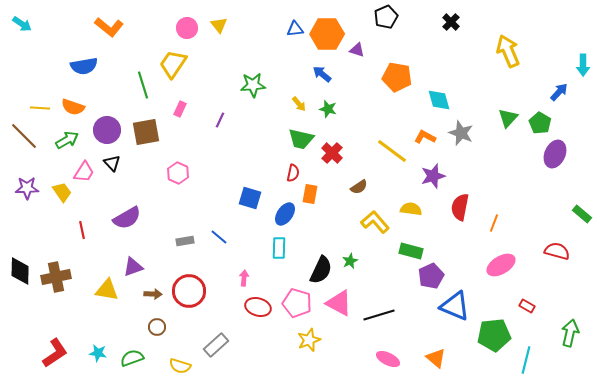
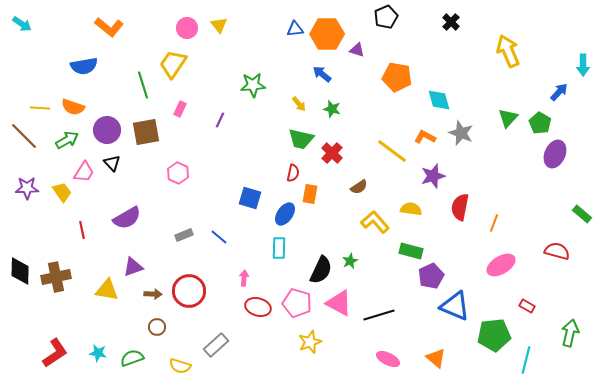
green star at (328, 109): moved 4 px right
gray rectangle at (185, 241): moved 1 px left, 6 px up; rotated 12 degrees counterclockwise
yellow star at (309, 340): moved 1 px right, 2 px down
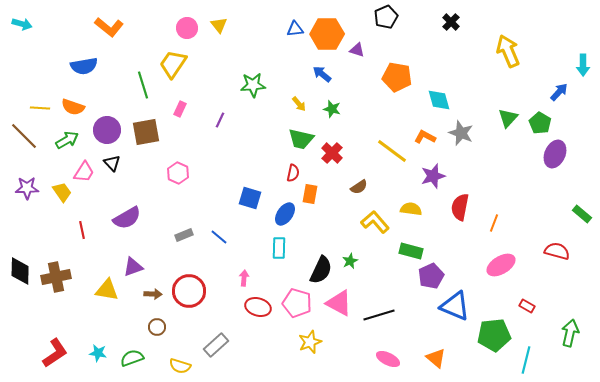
cyan arrow at (22, 24): rotated 18 degrees counterclockwise
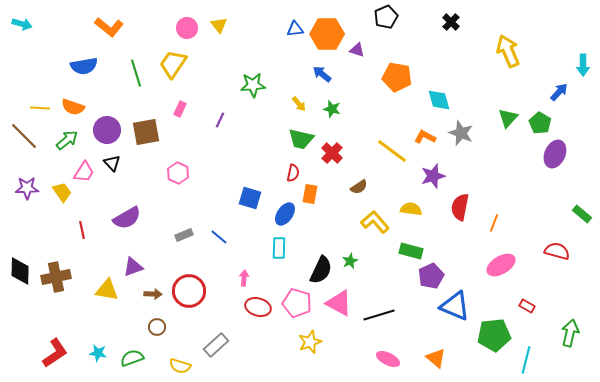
green line at (143, 85): moved 7 px left, 12 px up
green arrow at (67, 140): rotated 10 degrees counterclockwise
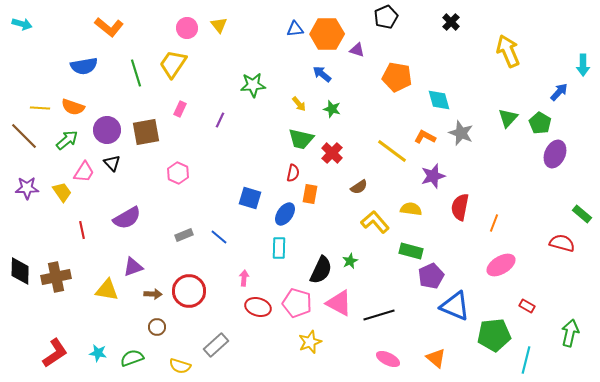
red semicircle at (557, 251): moved 5 px right, 8 px up
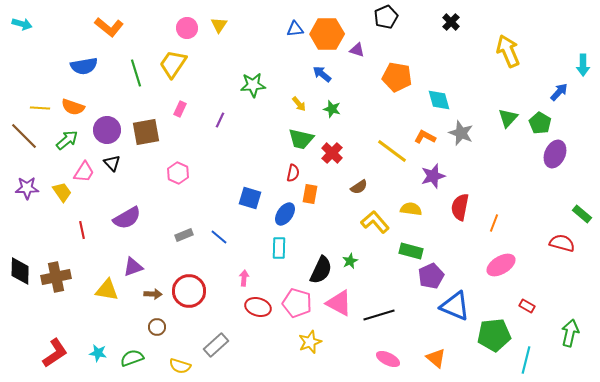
yellow triangle at (219, 25): rotated 12 degrees clockwise
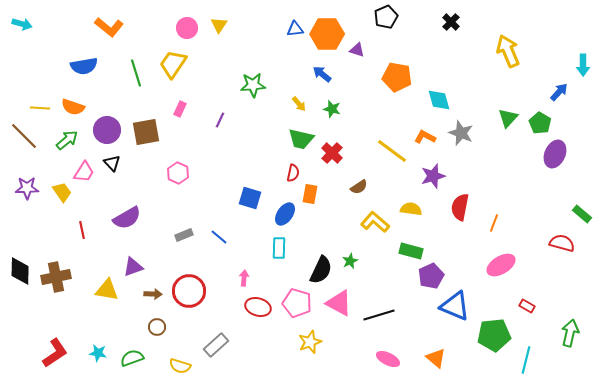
yellow L-shape at (375, 222): rotated 8 degrees counterclockwise
